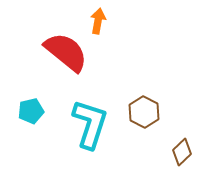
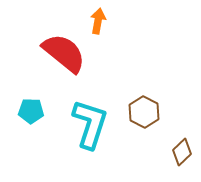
red semicircle: moved 2 px left, 1 px down
cyan pentagon: rotated 15 degrees clockwise
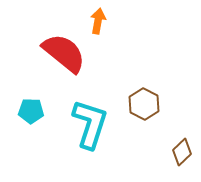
brown hexagon: moved 8 px up
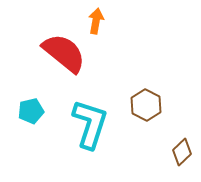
orange arrow: moved 2 px left
brown hexagon: moved 2 px right, 1 px down
cyan pentagon: rotated 15 degrees counterclockwise
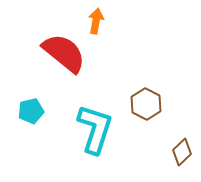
brown hexagon: moved 1 px up
cyan L-shape: moved 5 px right, 5 px down
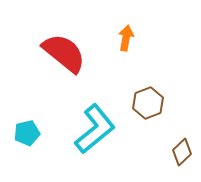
orange arrow: moved 30 px right, 17 px down
brown hexagon: moved 2 px right, 1 px up; rotated 12 degrees clockwise
cyan pentagon: moved 4 px left, 22 px down
cyan L-shape: rotated 33 degrees clockwise
